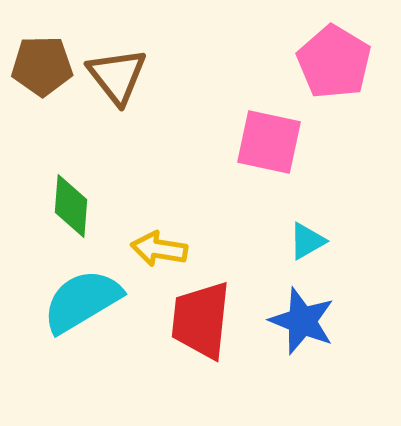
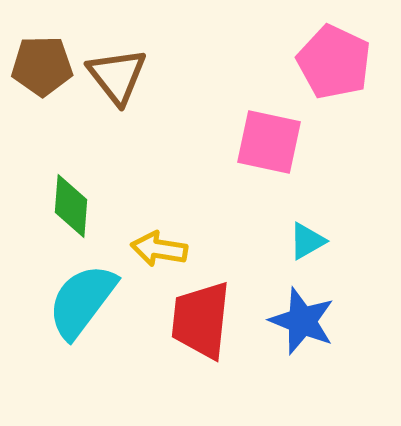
pink pentagon: rotated 6 degrees counterclockwise
cyan semicircle: rotated 22 degrees counterclockwise
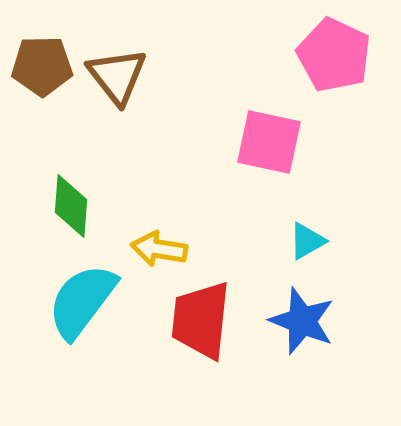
pink pentagon: moved 7 px up
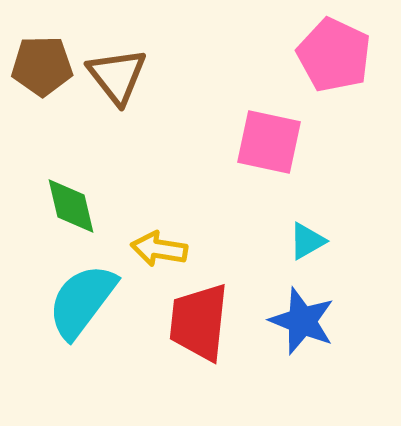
green diamond: rotated 18 degrees counterclockwise
red trapezoid: moved 2 px left, 2 px down
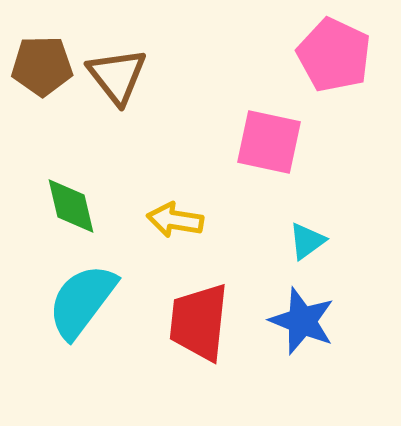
cyan triangle: rotated 6 degrees counterclockwise
yellow arrow: moved 16 px right, 29 px up
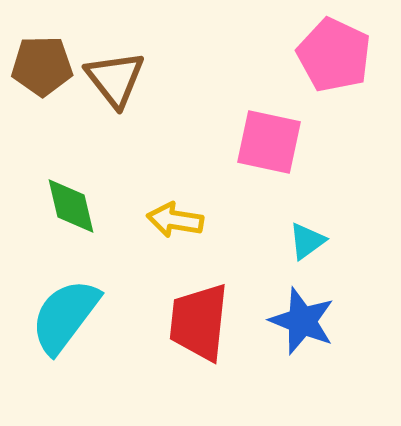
brown triangle: moved 2 px left, 3 px down
cyan semicircle: moved 17 px left, 15 px down
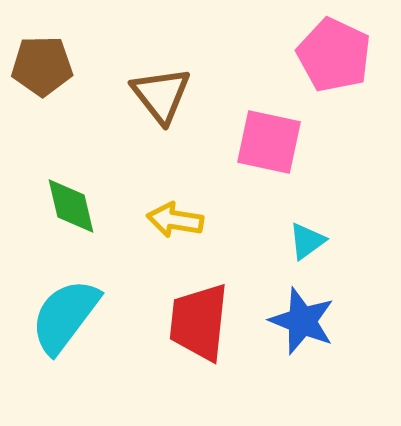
brown triangle: moved 46 px right, 16 px down
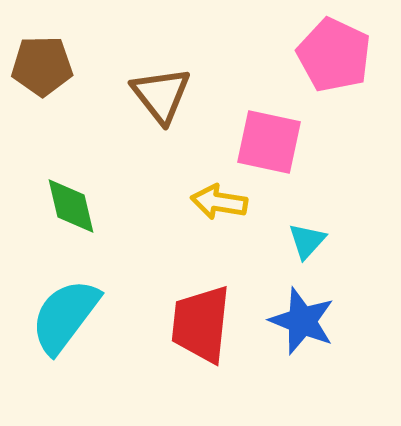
yellow arrow: moved 44 px right, 18 px up
cyan triangle: rotated 12 degrees counterclockwise
red trapezoid: moved 2 px right, 2 px down
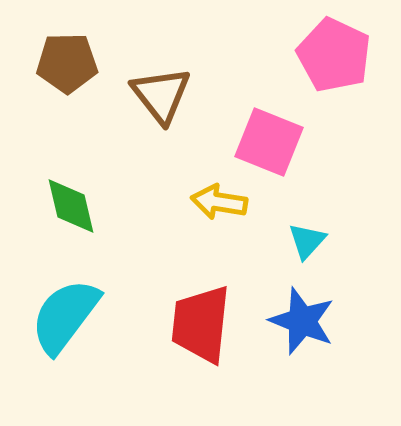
brown pentagon: moved 25 px right, 3 px up
pink square: rotated 10 degrees clockwise
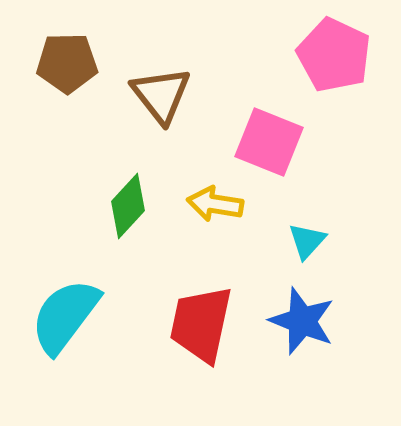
yellow arrow: moved 4 px left, 2 px down
green diamond: moved 57 px right; rotated 56 degrees clockwise
red trapezoid: rotated 6 degrees clockwise
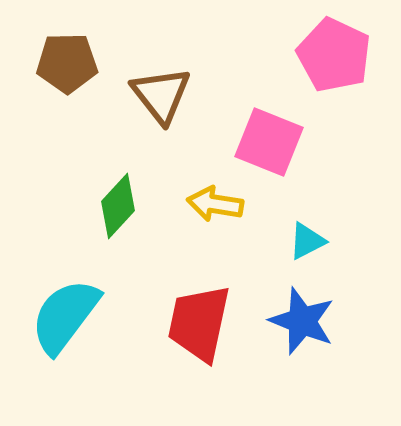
green diamond: moved 10 px left
cyan triangle: rotated 21 degrees clockwise
red trapezoid: moved 2 px left, 1 px up
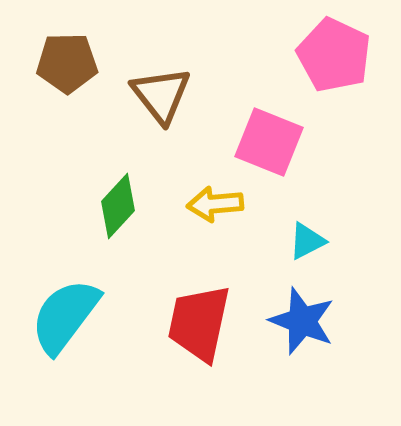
yellow arrow: rotated 14 degrees counterclockwise
